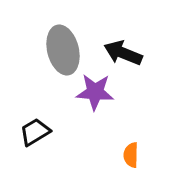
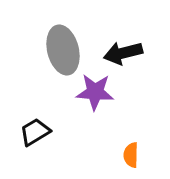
black arrow: rotated 36 degrees counterclockwise
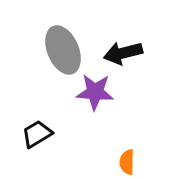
gray ellipse: rotated 9 degrees counterclockwise
black trapezoid: moved 2 px right, 2 px down
orange semicircle: moved 4 px left, 7 px down
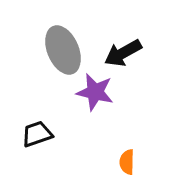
black arrow: rotated 15 degrees counterclockwise
purple star: rotated 9 degrees clockwise
black trapezoid: rotated 12 degrees clockwise
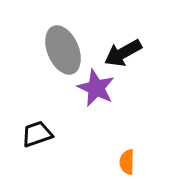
purple star: moved 1 px right, 4 px up; rotated 12 degrees clockwise
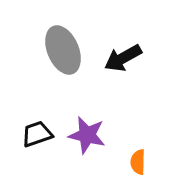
black arrow: moved 5 px down
purple star: moved 9 px left, 47 px down; rotated 12 degrees counterclockwise
orange semicircle: moved 11 px right
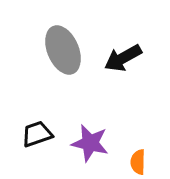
purple star: moved 3 px right, 8 px down
